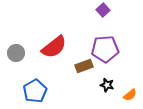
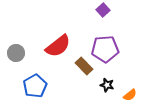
red semicircle: moved 4 px right, 1 px up
brown rectangle: rotated 66 degrees clockwise
blue pentagon: moved 5 px up
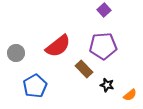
purple square: moved 1 px right
purple pentagon: moved 2 px left, 3 px up
brown rectangle: moved 3 px down
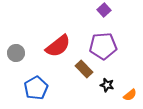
blue pentagon: moved 1 px right, 2 px down
